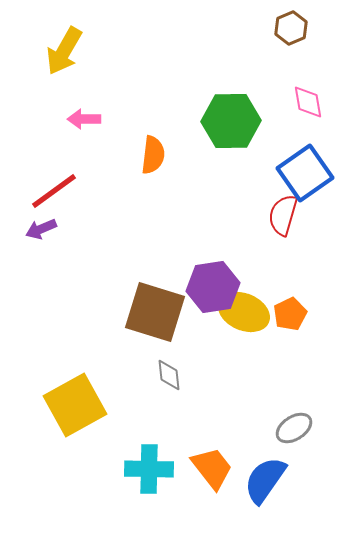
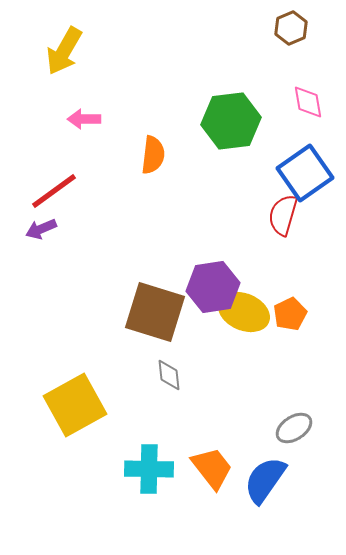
green hexagon: rotated 6 degrees counterclockwise
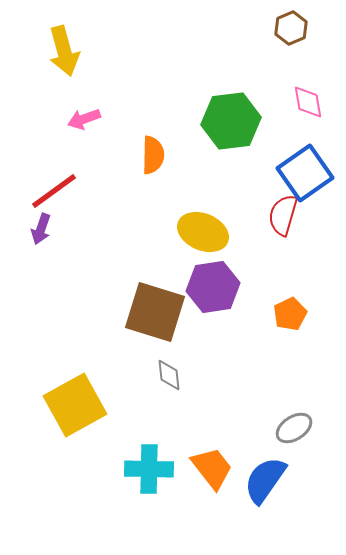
yellow arrow: rotated 45 degrees counterclockwise
pink arrow: rotated 20 degrees counterclockwise
orange semicircle: rotated 6 degrees counterclockwise
purple arrow: rotated 48 degrees counterclockwise
yellow ellipse: moved 41 px left, 80 px up
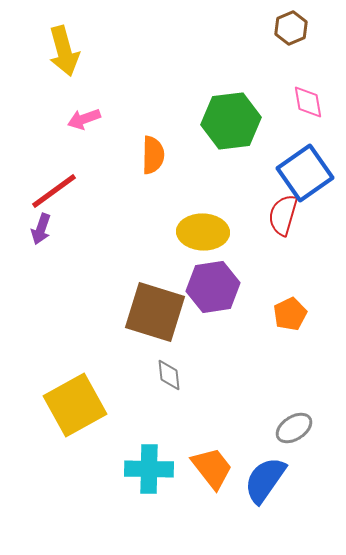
yellow ellipse: rotated 21 degrees counterclockwise
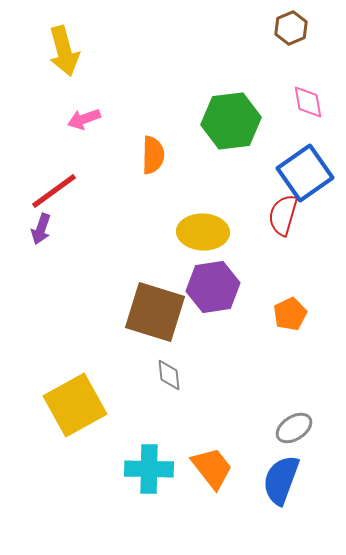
blue semicircle: moved 16 px right; rotated 15 degrees counterclockwise
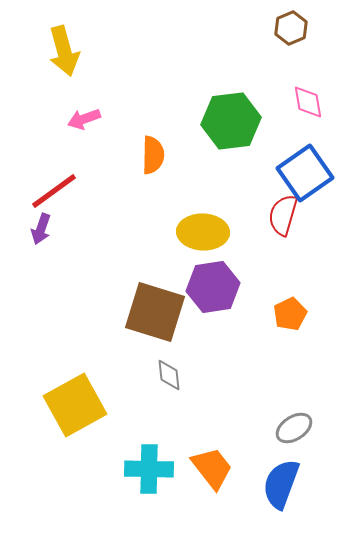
blue semicircle: moved 4 px down
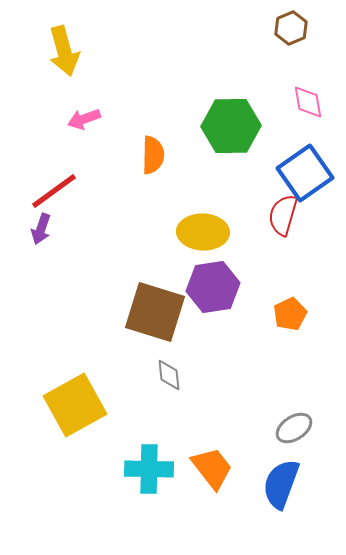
green hexagon: moved 5 px down; rotated 6 degrees clockwise
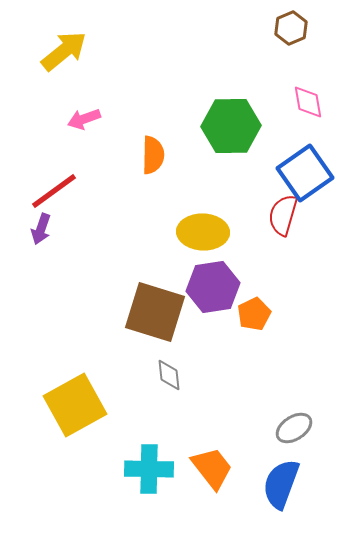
yellow arrow: rotated 114 degrees counterclockwise
orange pentagon: moved 36 px left
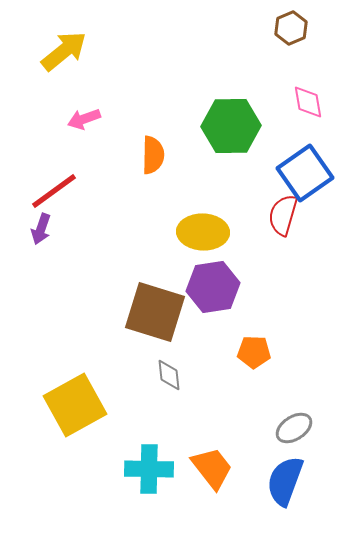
orange pentagon: moved 38 px down; rotated 28 degrees clockwise
blue semicircle: moved 4 px right, 3 px up
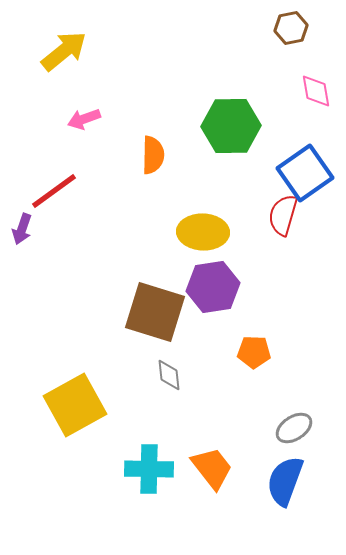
brown hexagon: rotated 12 degrees clockwise
pink diamond: moved 8 px right, 11 px up
purple arrow: moved 19 px left
